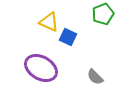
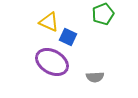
purple ellipse: moved 11 px right, 6 px up
gray semicircle: rotated 48 degrees counterclockwise
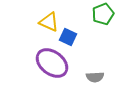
purple ellipse: moved 1 px down; rotated 8 degrees clockwise
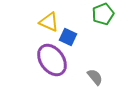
purple ellipse: moved 3 px up; rotated 16 degrees clockwise
gray semicircle: rotated 126 degrees counterclockwise
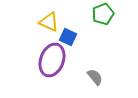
purple ellipse: rotated 56 degrees clockwise
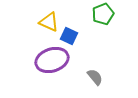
blue square: moved 1 px right, 1 px up
purple ellipse: rotated 52 degrees clockwise
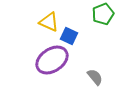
purple ellipse: rotated 16 degrees counterclockwise
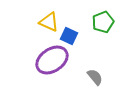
green pentagon: moved 8 px down
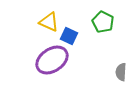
green pentagon: rotated 25 degrees counterclockwise
gray semicircle: moved 26 px right, 5 px up; rotated 138 degrees counterclockwise
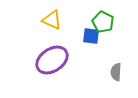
yellow triangle: moved 3 px right, 2 px up
blue square: moved 22 px right; rotated 18 degrees counterclockwise
gray semicircle: moved 5 px left
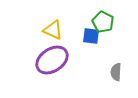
yellow triangle: moved 1 px right, 10 px down
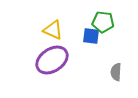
green pentagon: rotated 20 degrees counterclockwise
